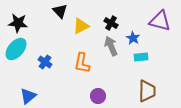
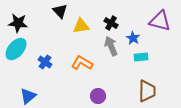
yellow triangle: rotated 18 degrees clockwise
orange L-shape: rotated 110 degrees clockwise
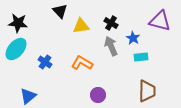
purple circle: moved 1 px up
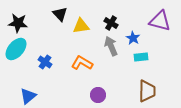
black triangle: moved 3 px down
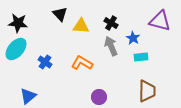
yellow triangle: rotated 12 degrees clockwise
purple circle: moved 1 px right, 2 px down
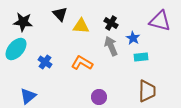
black star: moved 5 px right, 1 px up
